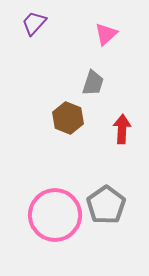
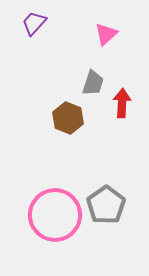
red arrow: moved 26 px up
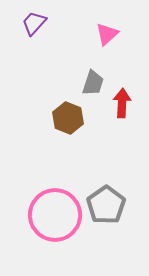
pink triangle: moved 1 px right
